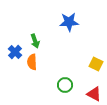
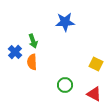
blue star: moved 4 px left
green arrow: moved 2 px left
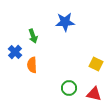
green arrow: moved 5 px up
orange semicircle: moved 3 px down
green circle: moved 4 px right, 3 px down
red triangle: rotated 14 degrees counterclockwise
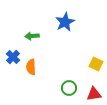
blue star: rotated 24 degrees counterclockwise
green arrow: moved 1 px left; rotated 104 degrees clockwise
blue cross: moved 2 px left, 5 px down
orange semicircle: moved 1 px left, 2 px down
red triangle: rotated 21 degrees counterclockwise
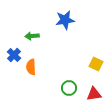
blue star: moved 2 px up; rotated 18 degrees clockwise
blue cross: moved 1 px right, 2 px up
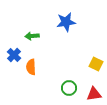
blue star: moved 1 px right, 2 px down
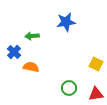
blue cross: moved 3 px up
orange semicircle: rotated 105 degrees clockwise
red triangle: moved 2 px right
